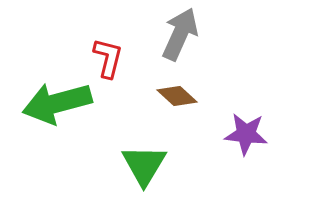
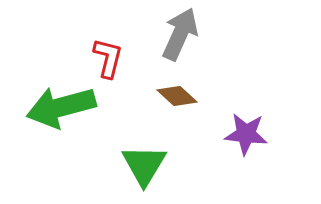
green arrow: moved 4 px right, 4 px down
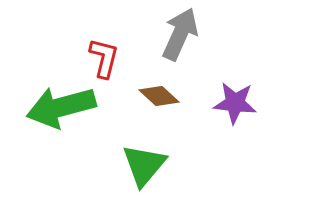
red L-shape: moved 4 px left
brown diamond: moved 18 px left
purple star: moved 11 px left, 31 px up
green triangle: rotated 9 degrees clockwise
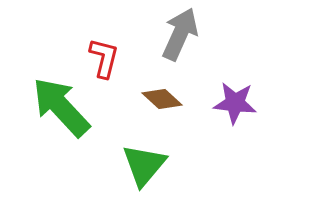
brown diamond: moved 3 px right, 3 px down
green arrow: rotated 62 degrees clockwise
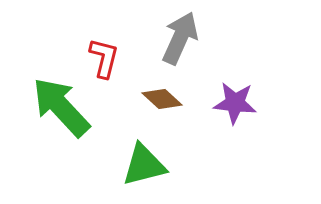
gray arrow: moved 4 px down
green triangle: rotated 36 degrees clockwise
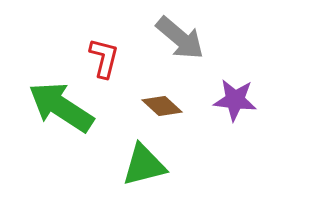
gray arrow: rotated 106 degrees clockwise
brown diamond: moved 7 px down
purple star: moved 3 px up
green arrow: rotated 14 degrees counterclockwise
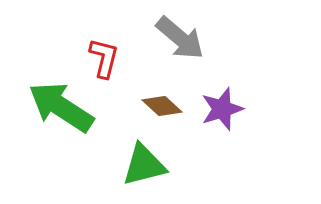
purple star: moved 13 px left, 9 px down; rotated 24 degrees counterclockwise
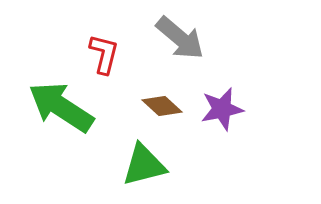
red L-shape: moved 4 px up
purple star: rotated 6 degrees clockwise
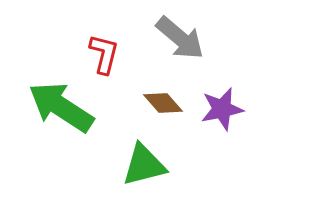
brown diamond: moved 1 px right, 3 px up; rotated 6 degrees clockwise
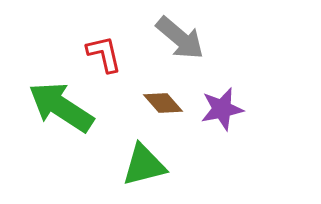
red L-shape: rotated 27 degrees counterclockwise
